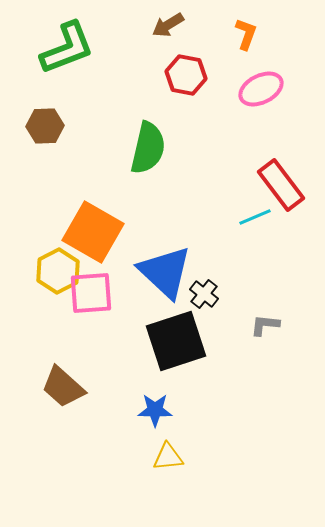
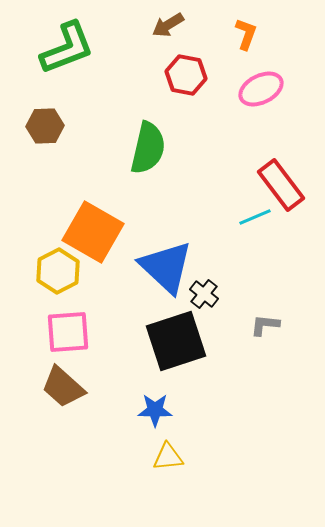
blue triangle: moved 1 px right, 5 px up
pink square: moved 23 px left, 39 px down
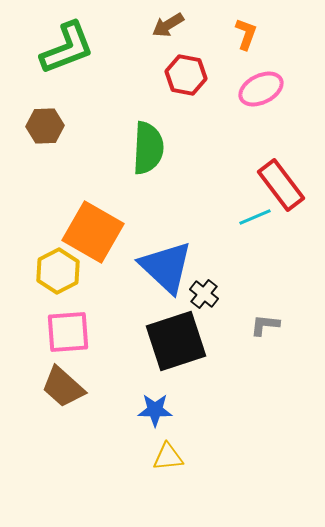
green semicircle: rotated 10 degrees counterclockwise
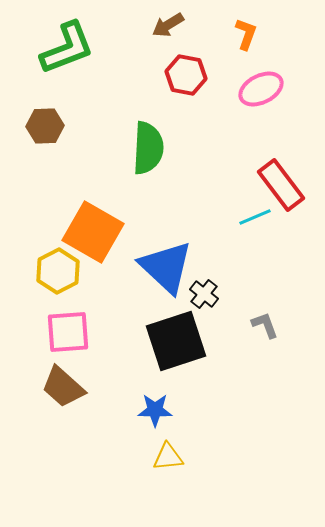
gray L-shape: rotated 64 degrees clockwise
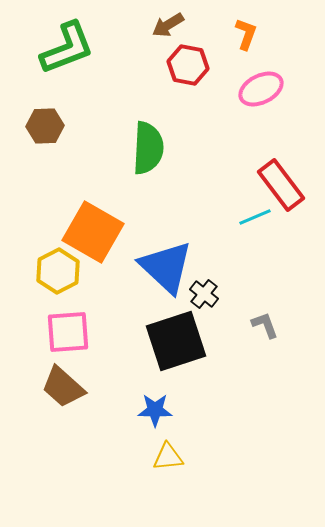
red hexagon: moved 2 px right, 10 px up
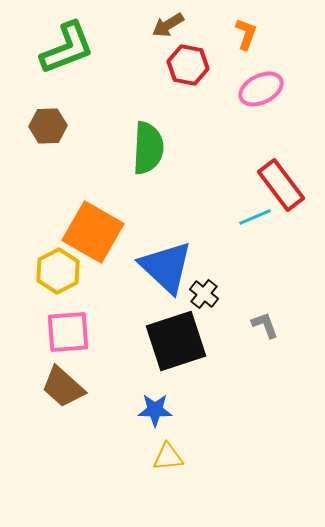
brown hexagon: moved 3 px right
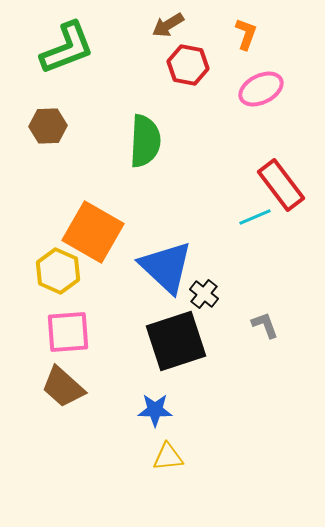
green semicircle: moved 3 px left, 7 px up
yellow hexagon: rotated 9 degrees counterclockwise
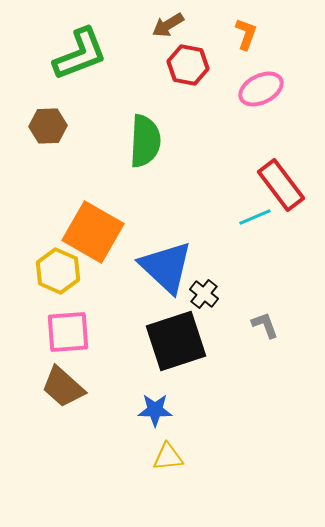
green L-shape: moved 13 px right, 6 px down
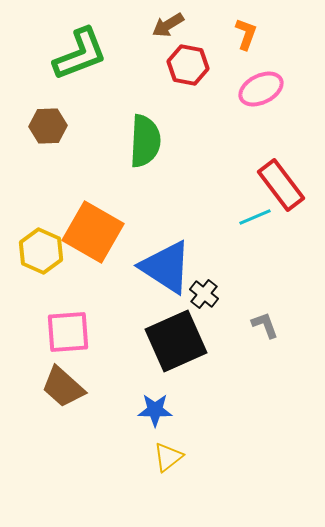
blue triangle: rotated 10 degrees counterclockwise
yellow hexagon: moved 17 px left, 20 px up
black square: rotated 6 degrees counterclockwise
yellow triangle: rotated 32 degrees counterclockwise
